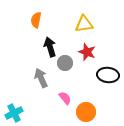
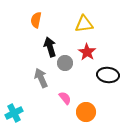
red star: rotated 12 degrees clockwise
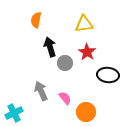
gray arrow: moved 13 px down
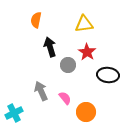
gray circle: moved 3 px right, 2 px down
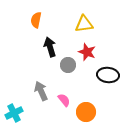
red star: rotated 12 degrees counterclockwise
pink semicircle: moved 1 px left, 2 px down
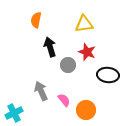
orange circle: moved 2 px up
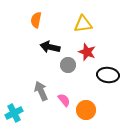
yellow triangle: moved 1 px left
black arrow: rotated 60 degrees counterclockwise
